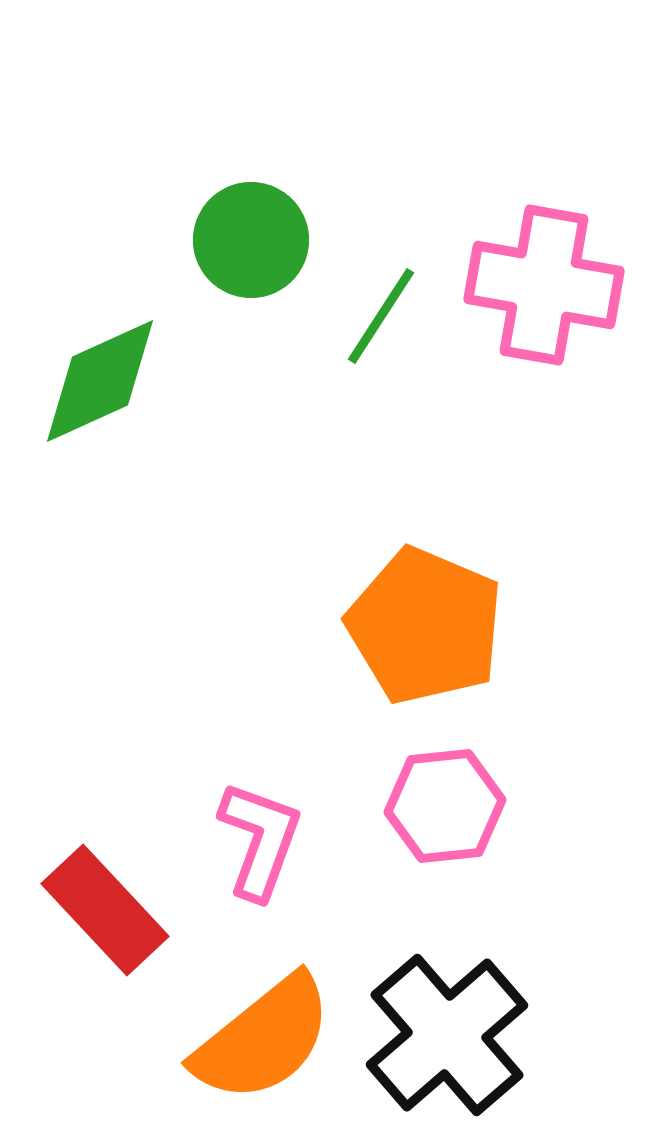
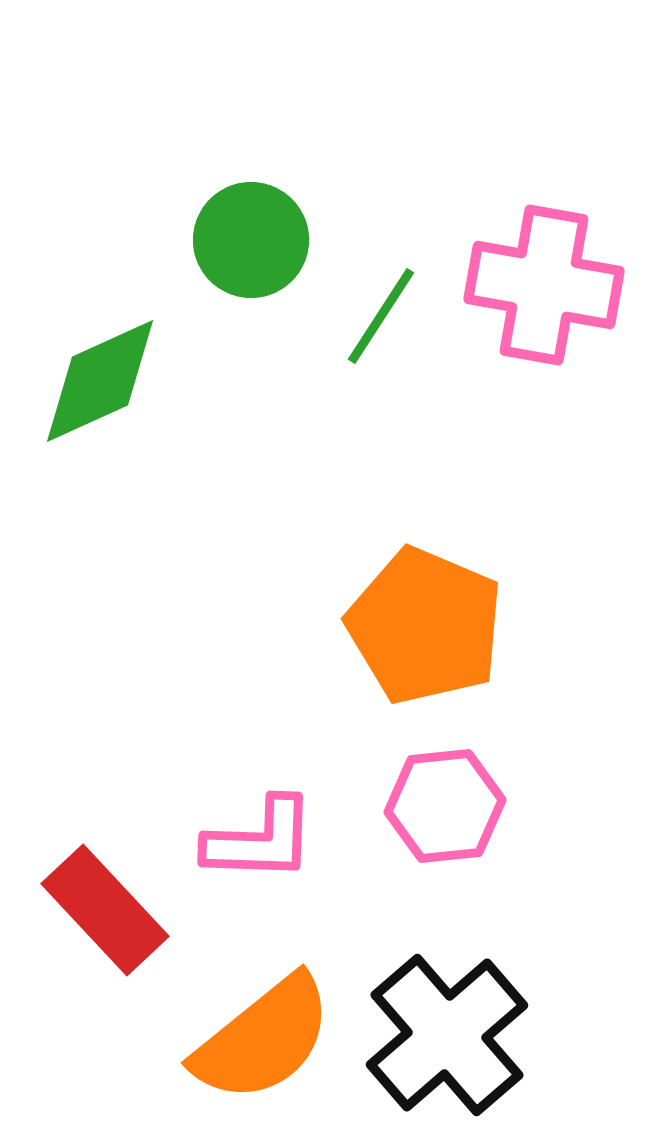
pink L-shape: rotated 72 degrees clockwise
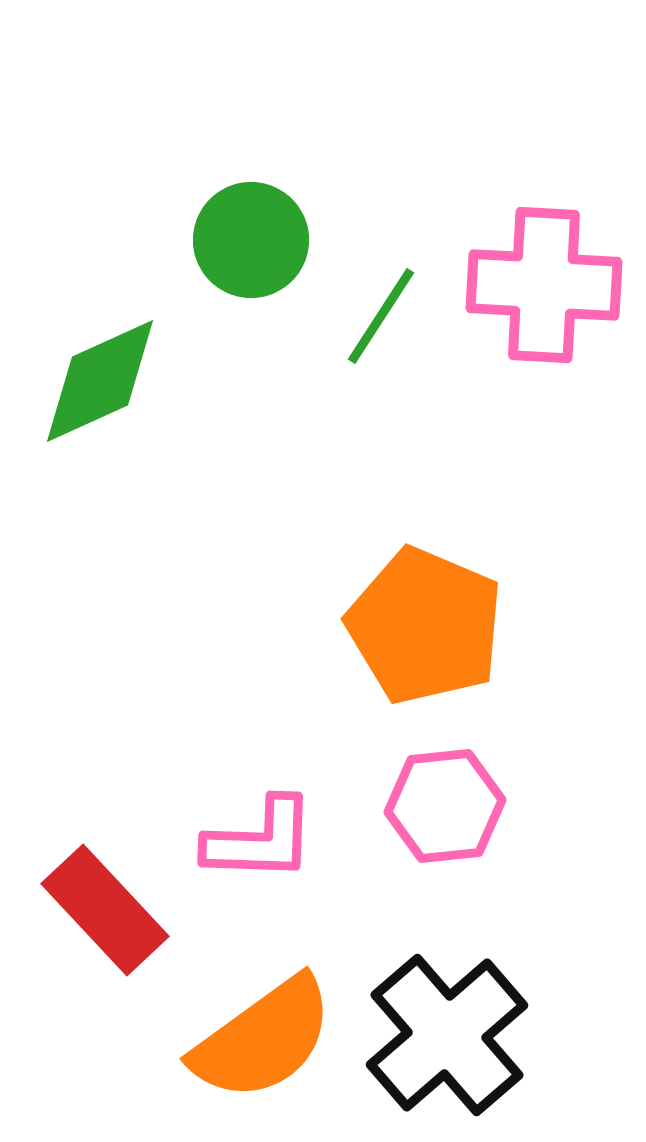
pink cross: rotated 7 degrees counterclockwise
orange semicircle: rotated 3 degrees clockwise
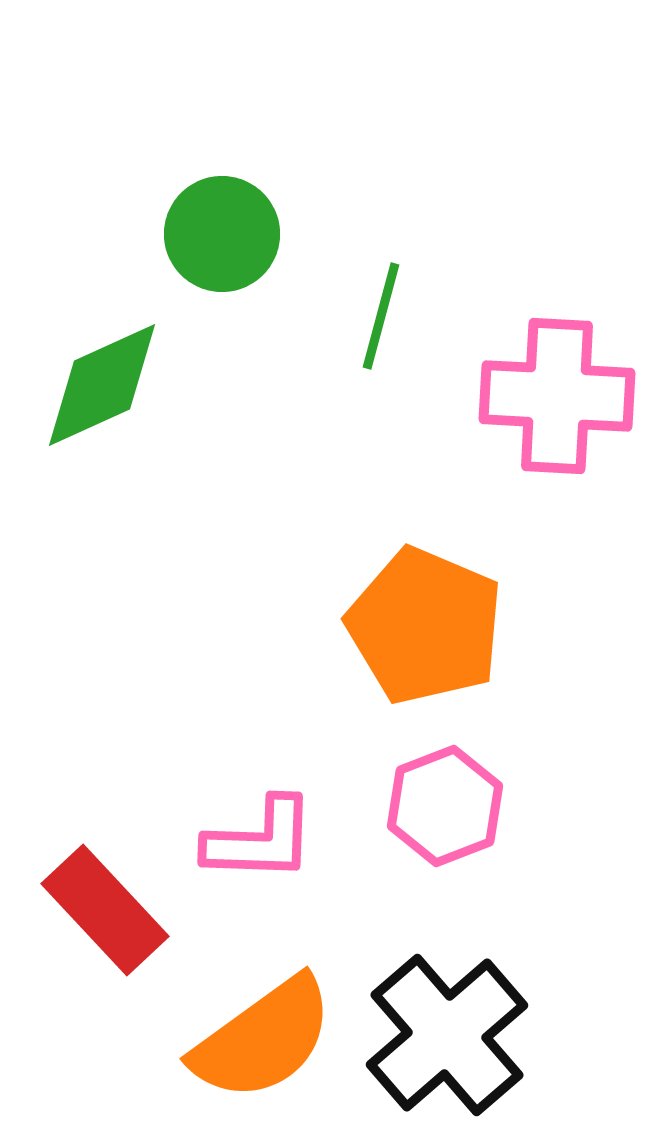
green circle: moved 29 px left, 6 px up
pink cross: moved 13 px right, 111 px down
green line: rotated 18 degrees counterclockwise
green diamond: moved 2 px right, 4 px down
pink hexagon: rotated 15 degrees counterclockwise
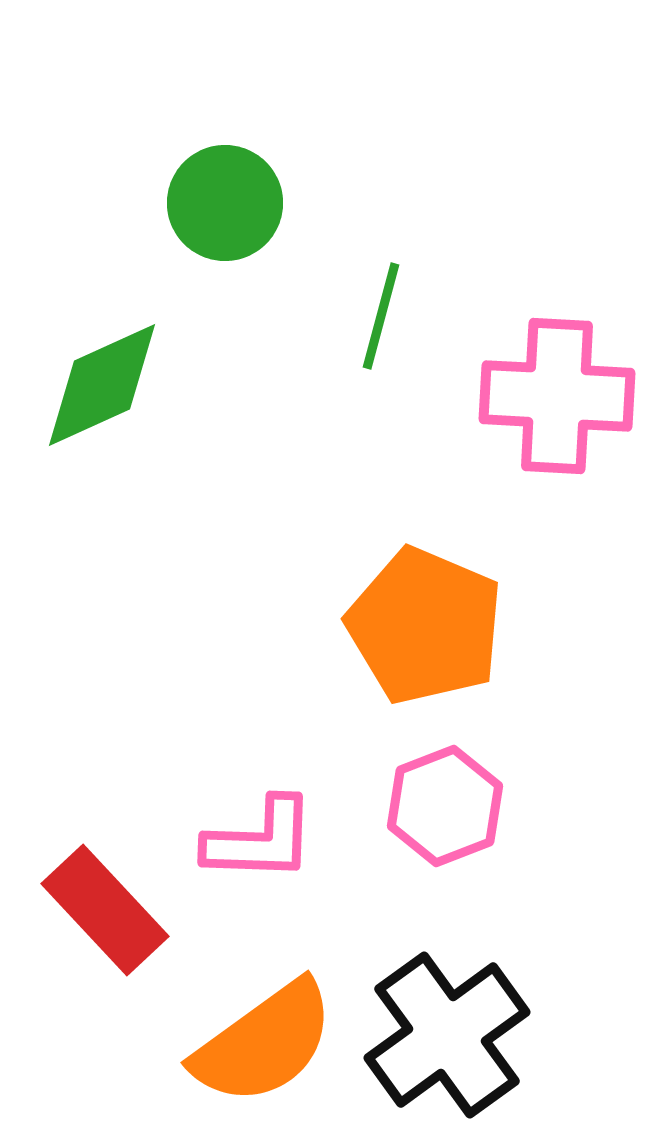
green circle: moved 3 px right, 31 px up
black cross: rotated 5 degrees clockwise
orange semicircle: moved 1 px right, 4 px down
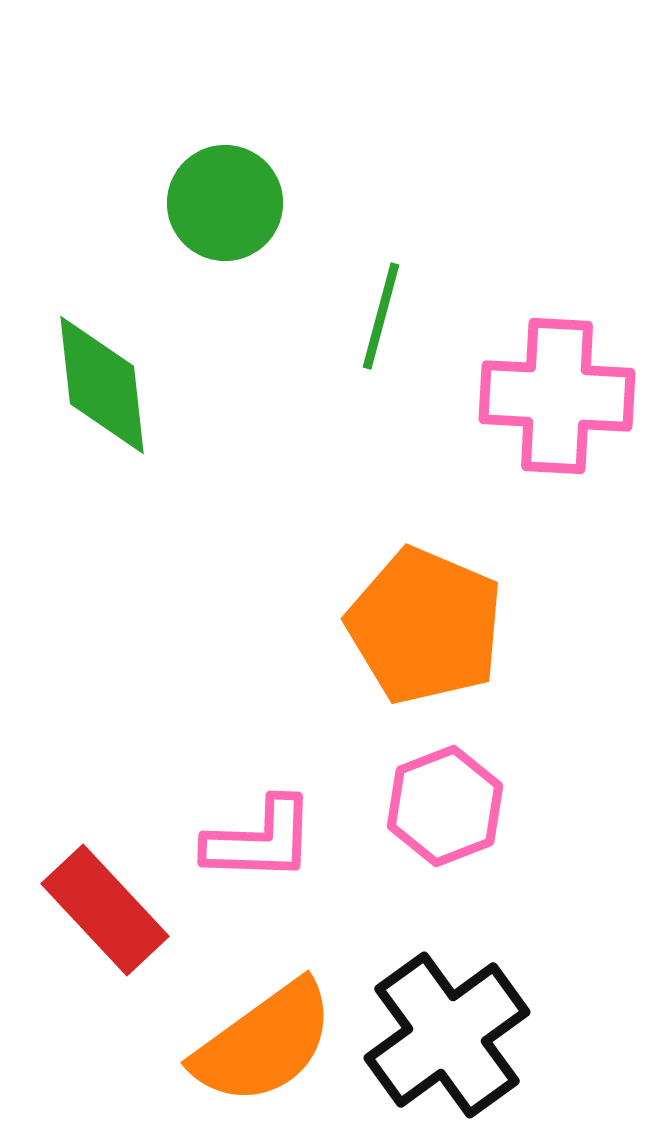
green diamond: rotated 72 degrees counterclockwise
